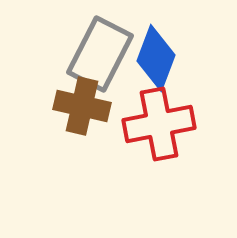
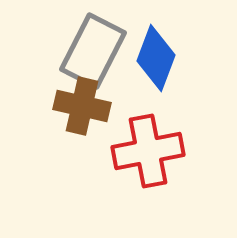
gray rectangle: moved 7 px left, 3 px up
red cross: moved 11 px left, 27 px down
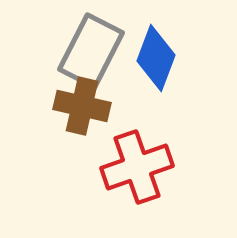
gray rectangle: moved 2 px left
red cross: moved 11 px left, 16 px down; rotated 8 degrees counterclockwise
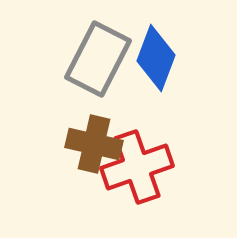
gray rectangle: moved 7 px right, 8 px down
brown cross: moved 12 px right, 38 px down
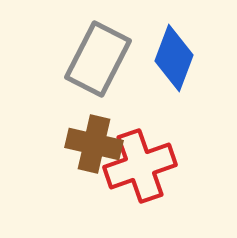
blue diamond: moved 18 px right
red cross: moved 3 px right, 1 px up
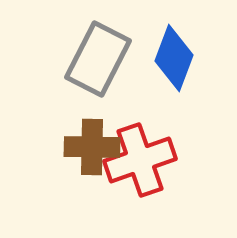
brown cross: moved 2 px left, 3 px down; rotated 12 degrees counterclockwise
red cross: moved 6 px up
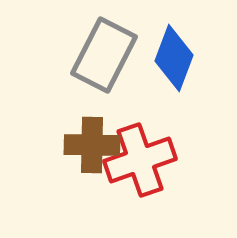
gray rectangle: moved 6 px right, 4 px up
brown cross: moved 2 px up
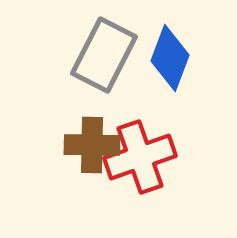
blue diamond: moved 4 px left
red cross: moved 3 px up
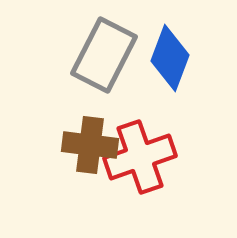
brown cross: moved 2 px left; rotated 6 degrees clockwise
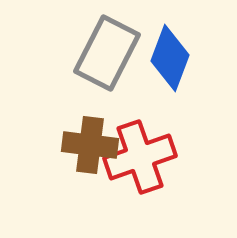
gray rectangle: moved 3 px right, 2 px up
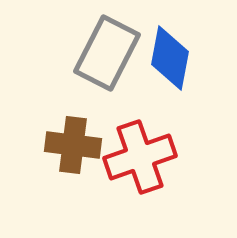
blue diamond: rotated 10 degrees counterclockwise
brown cross: moved 17 px left
